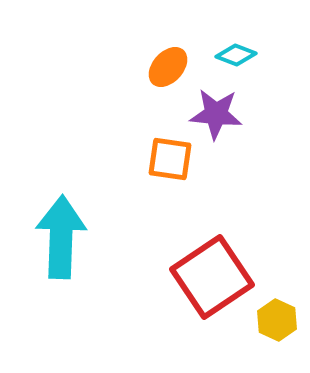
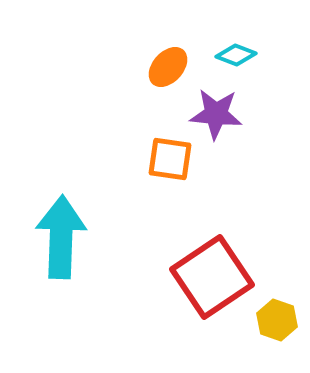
yellow hexagon: rotated 6 degrees counterclockwise
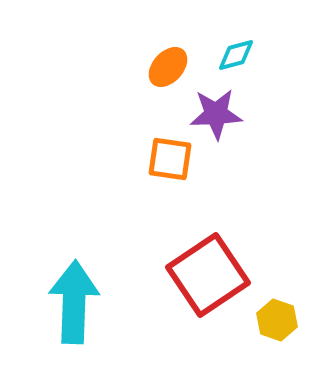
cyan diamond: rotated 36 degrees counterclockwise
purple star: rotated 8 degrees counterclockwise
cyan arrow: moved 13 px right, 65 px down
red square: moved 4 px left, 2 px up
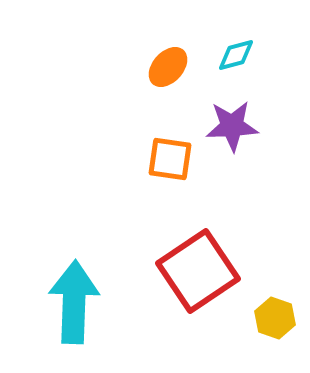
purple star: moved 16 px right, 12 px down
red square: moved 10 px left, 4 px up
yellow hexagon: moved 2 px left, 2 px up
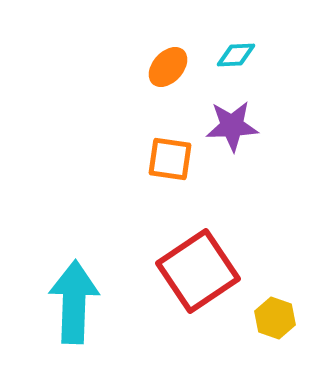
cyan diamond: rotated 12 degrees clockwise
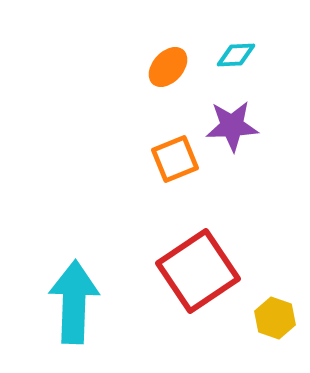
orange square: moved 5 px right; rotated 30 degrees counterclockwise
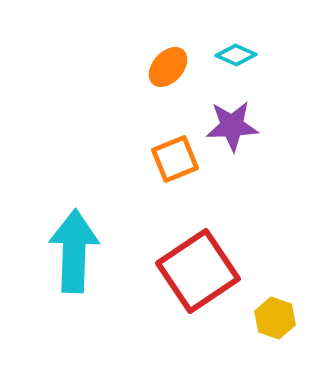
cyan diamond: rotated 27 degrees clockwise
cyan arrow: moved 51 px up
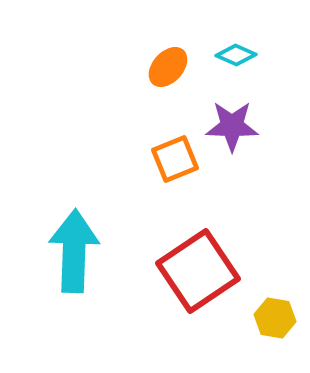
purple star: rotated 4 degrees clockwise
yellow hexagon: rotated 9 degrees counterclockwise
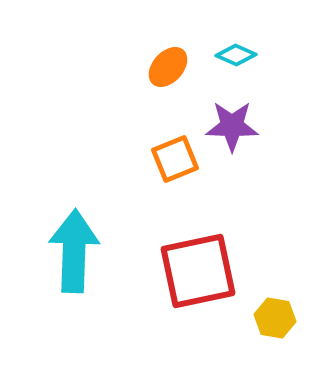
red square: rotated 22 degrees clockwise
